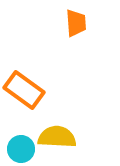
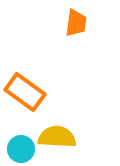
orange trapezoid: rotated 12 degrees clockwise
orange rectangle: moved 1 px right, 2 px down
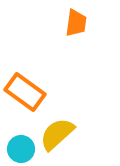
yellow semicircle: moved 3 px up; rotated 45 degrees counterclockwise
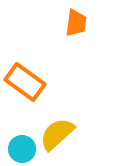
orange rectangle: moved 10 px up
cyan circle: moved 1 px right
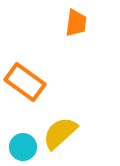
yellow semicircle: moved 3 px right, 1 px up
cyan circle: moved 1 px right, 2 px up
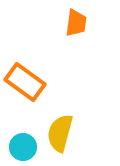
yellow semicircle: rotated 33 degrees counterclockwise
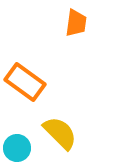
yellow semicircle: rotated 120 degrees clockwise
cyan circle: moved 6 px left, 1 px down
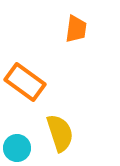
orange trapezoid: moved 6 px down
yellow semicircle: rotated 27 degrees clockwise
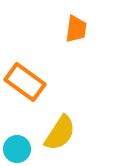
yellow semicircle: rotated 51 degrees clockwise
cyan circle: moved 1 px down
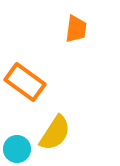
yellow semicircle: moved 5 px left
